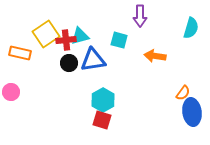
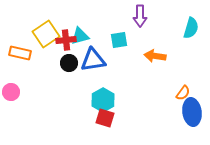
cyan square: rotated 24 degrees counterclockwise
red square: moved 3 px right, 2 px up
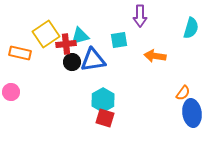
red cross: moved 4 px down
black circle: moved 3 px right, 1 px up
blue ellipse: moved 1 px down
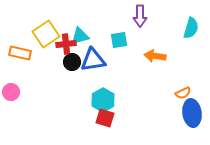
orange semicircle: rotated 28 degrees clockwise
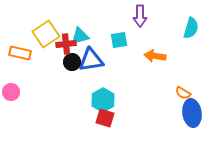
blue triangle: moved 2 px left
orange semicircle: rotated 56 degrees clockwise
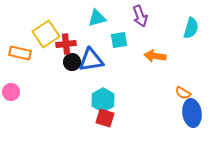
purple arrow: rotated 20 degrees counterclockwise
cyan triangle: moved 17 px right, 18 px up
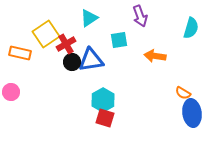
cyan triangle: moved 8 px left; rotated 18 degrees counterclockwise
red cross: rotated 24 degrees counterclockwise
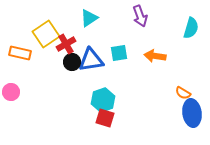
cyan square: moved 13 px down
cyan hexagon: rotated 10 degrees clockwise
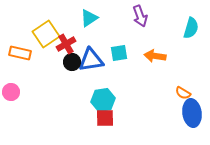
cyan hexagon: rotated 10 degrees clockwise
red square: rotated 18 degrees counterclockwise
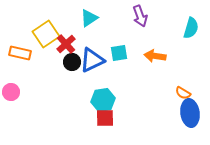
red cross: rotated 12 degrees counterclockwise
blue triangle: moved 1 px right; rotated 16 degrees counterclockwise
blue ellipse: moved 2 px left
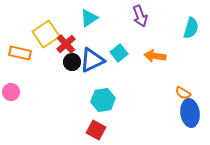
cyan square: rotated 30 degrees counterclockwise
red square: moved 9 px left, 12 px down; rotated 30 degrees clockwise
